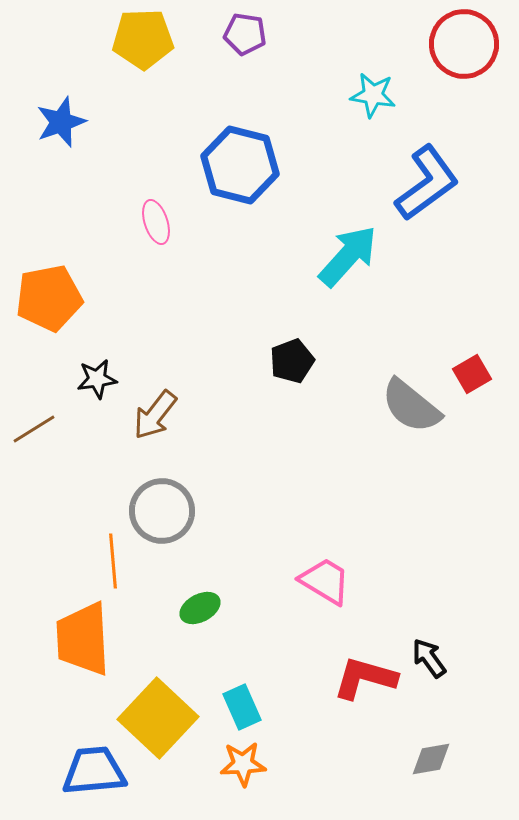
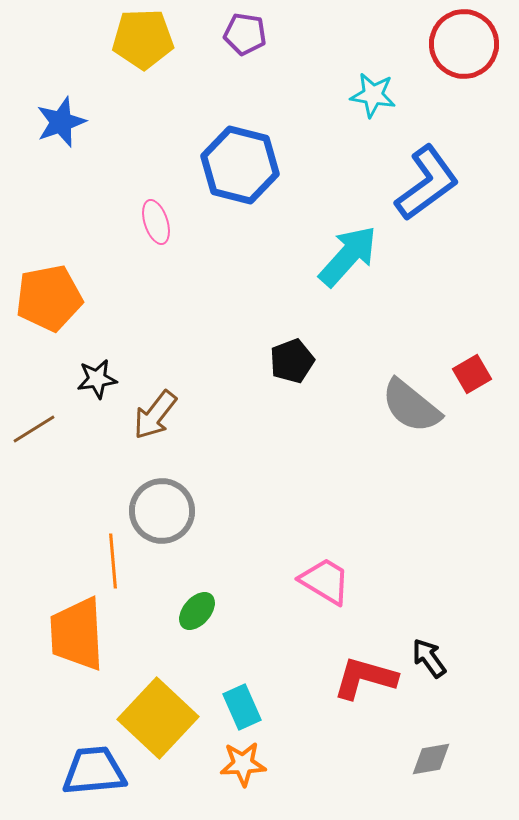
green ellipse: moved 3 px left, 3 px down; rotated 21 degrees counterclockwise
orange trapezoid: moved 6 px left, 5 px up
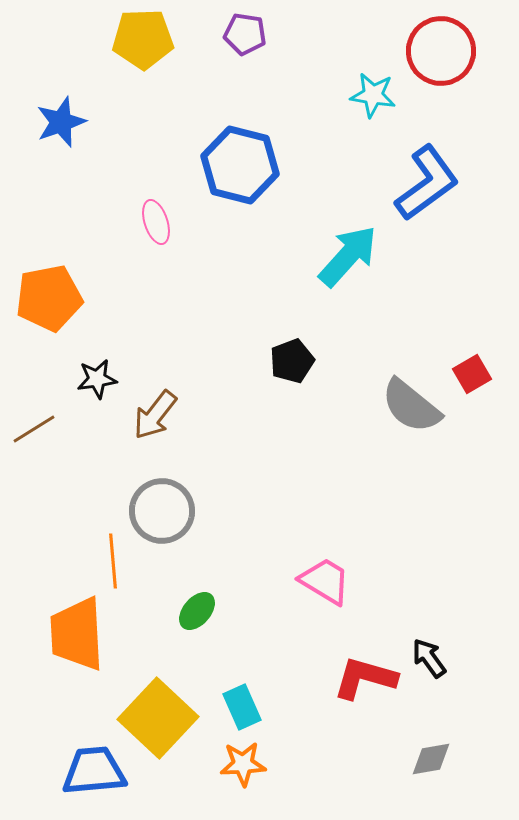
red circle: moved 23 px left, 7 px down
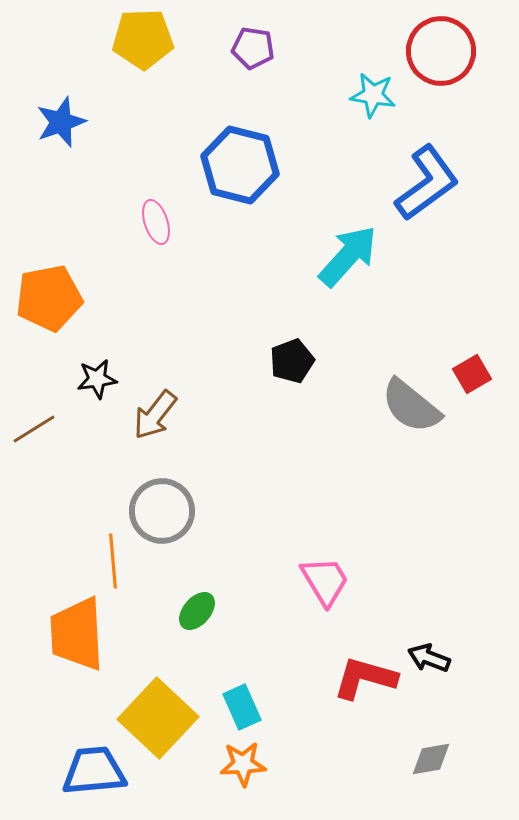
purple pentagon: moved 8 px right, 14 px down
pink trapezoid: rotated 28 degrees clockwise
black arrow: rotated 33 degrees counterclockwise
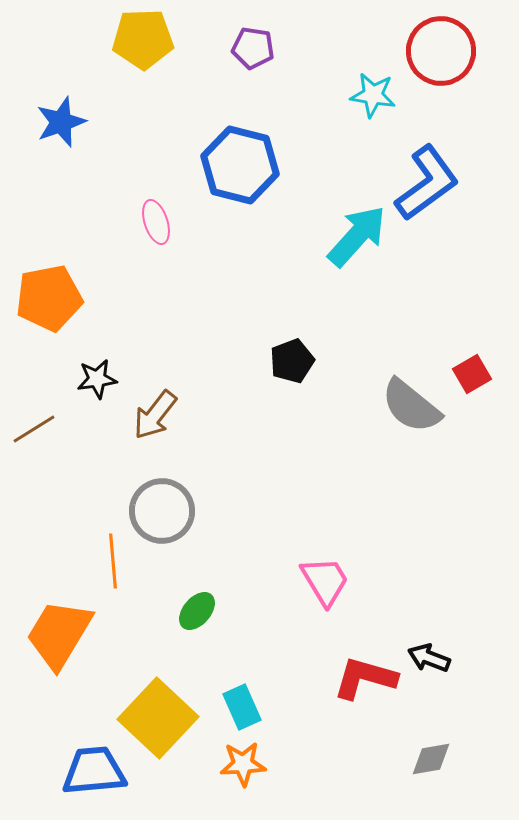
cyan arrow: moved 9 px right, 20 px up
orange trapezoid: moved 18 px left; rotated 34 degrees clockwise
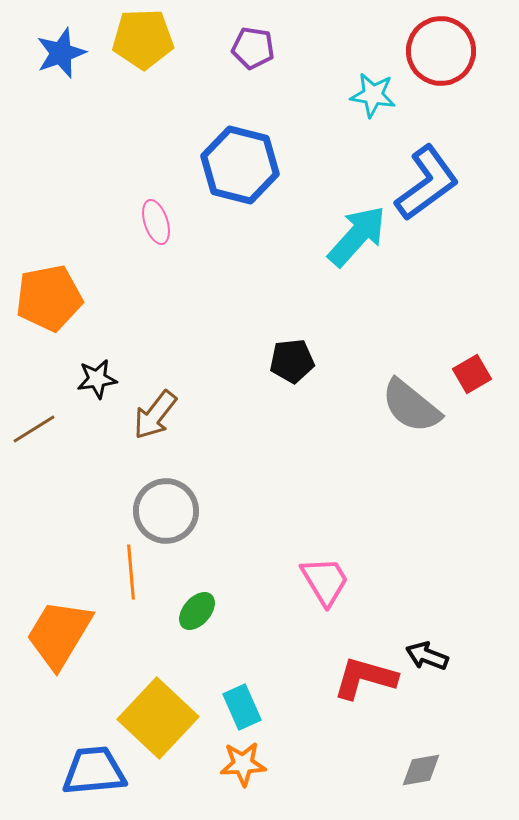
blue star: moved 69 px up
black pentagon: rotated 15 degrees clockwise
gray circle: moved 4 px right
orange line: moved 18 px right, 11 px down
black arrow: moved 2 px left, 2 px up
gray diamond: moved 10 px left, 11 px down
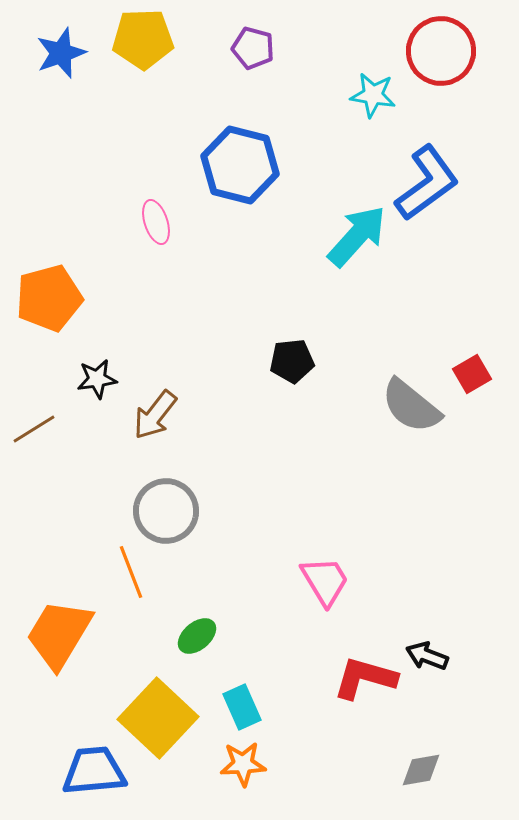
purple pentagon: rotated 6 degrees clockwise
orange pentagon: rotated 4 degrees counterclockwise
orange line: rotated 16 degrees counterclockwise
green ellipse: moved 25 px down; rotated 9 degrees clockwise
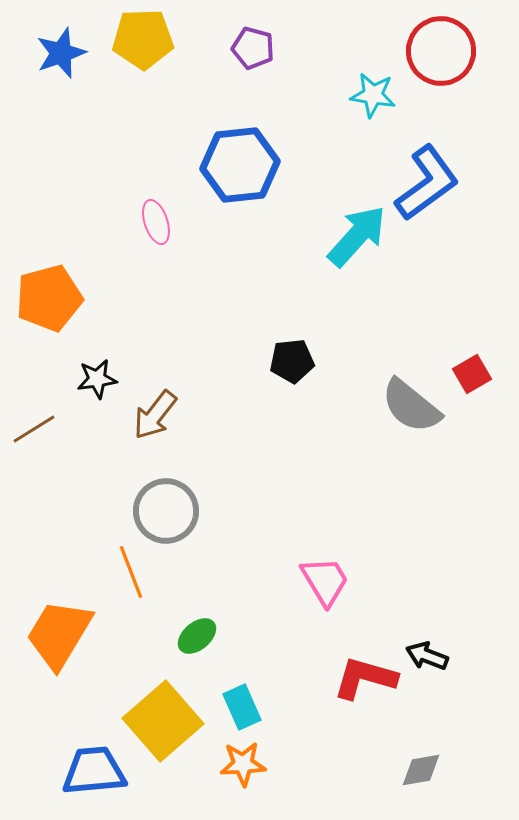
blue hexagon: rotated 20 degrees counterclockwise
yellow square: moved 5 px right, 3 px down; rotated 6 degrees clockwise
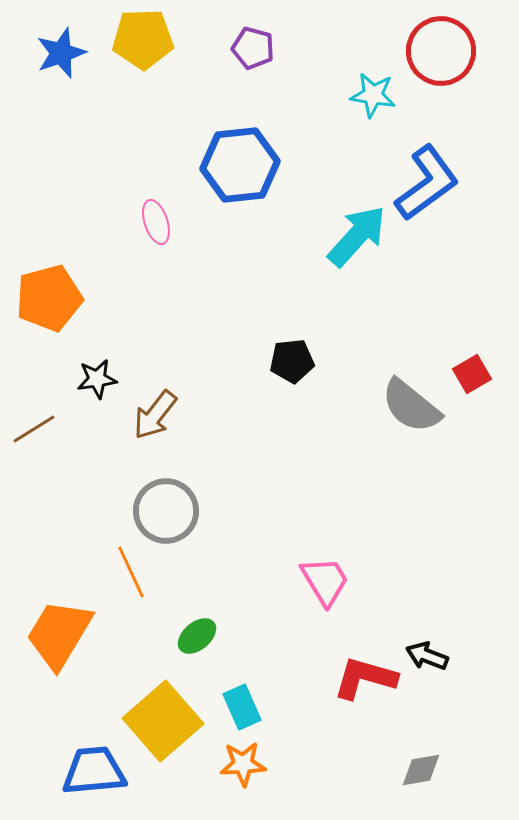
orange line: rotated 4 degrees counterclockwise
